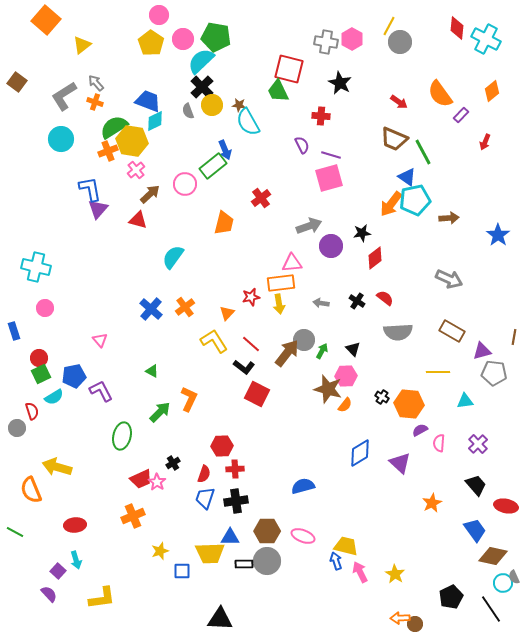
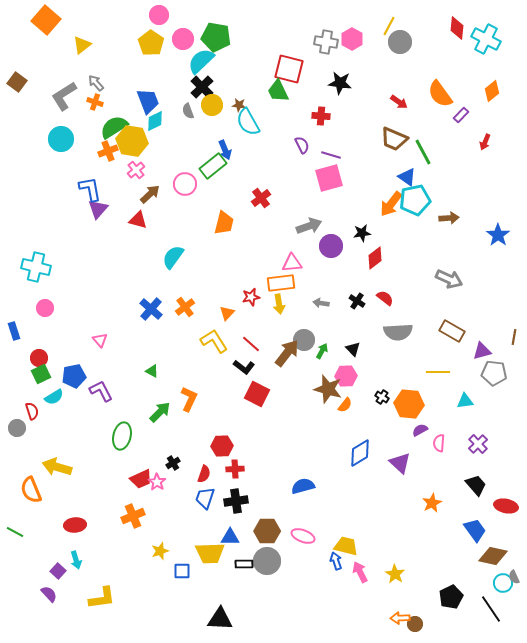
black star at (340, 83): rotated 20 degrees counterclockwise
blue trapezoid at (148, 101): rotated 48 degrees clockwise
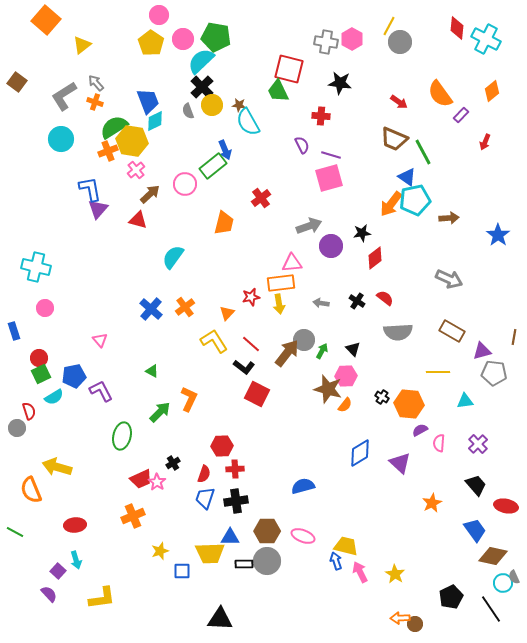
red semicircle at (32, 411): moved 3 px left
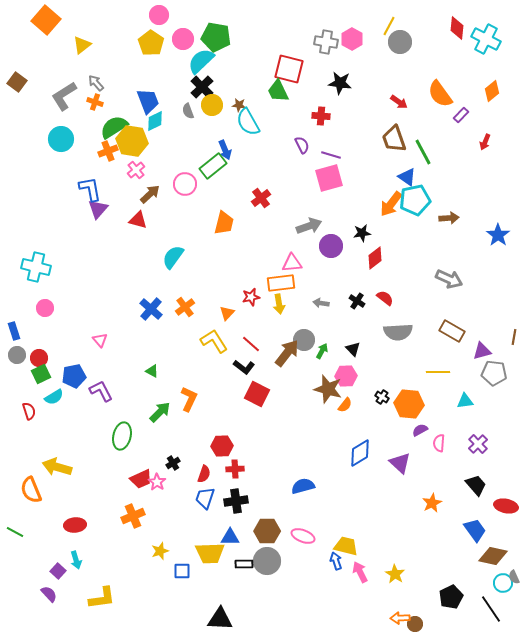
brown trapezoid at (394, 139): rotated 48 degrees clockwise
gray circle at (17, 428): moved 73 px up
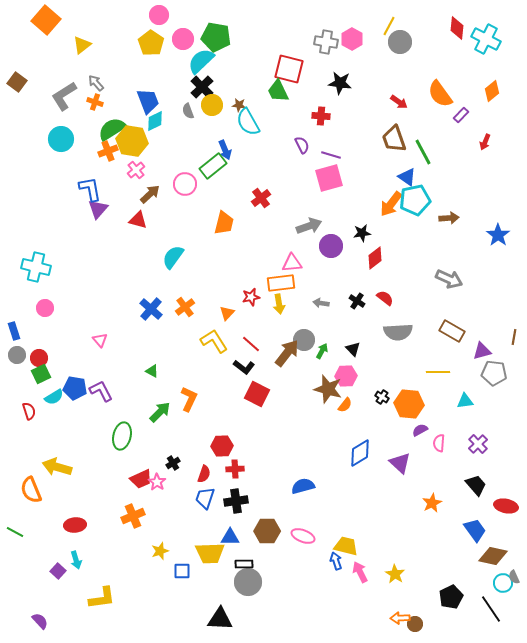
green semicircle at (114, 127): moved 2 px left, 2 px down
blue pentagon at (74, 376): moved 1 px right, 12 px down; rotated 20 degrees clockwise
gray circle at (267, 561): moved 19 px left, 21 px down
purple semicircle at (49, 594): moved 9 px left, 27 px down
